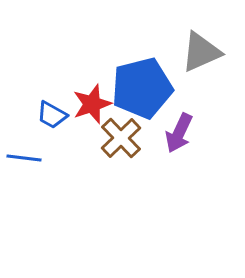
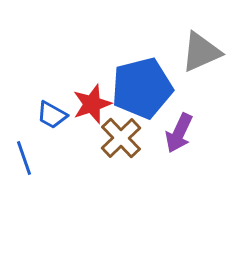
blue line: rotated 64 degrees clockwise
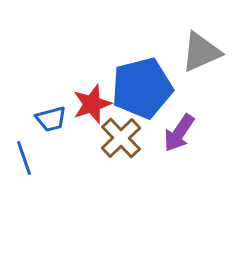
blue trapezoid: moved 1 px left, 4 px down; rotated 44 degrees counterclockwise
purple arrow: rotated 9 degrees clockwise
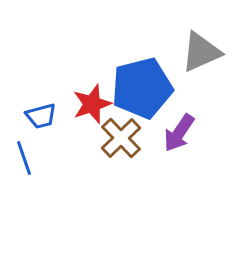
blue trapezoid: moved 10 px left, 3 px up
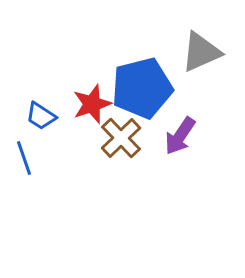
blue trapezoid: rotated 48 degrees clockwise
purple arrow: moved 1 px right, 3 px down
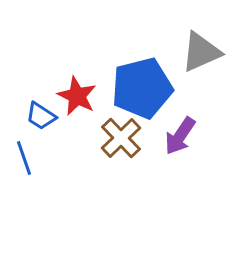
red star: moved 15 px left, 8 px up; rotated 27 degrees counterclockwise
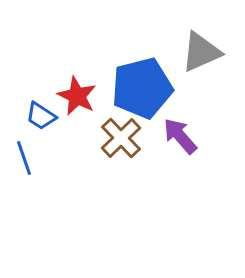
purple arrow: rotated 105 degrees clockwise
